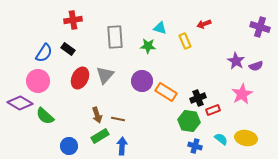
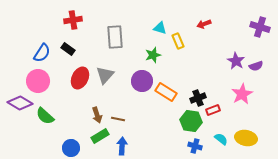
yellow rectangle: moved 7 px left
green star: moved 5 px right, 9 px down; rotated 21 degrees counterclockwise
blue semicircle: moved 2 px left
green hexagon: moved 2 px right
blue circle: moved 2 px right, 2 px down
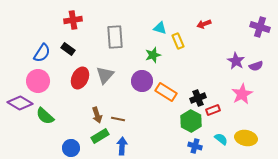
green hexagon: rotated 20 degrees clockwise
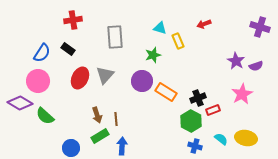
brown line: moved 2 px left; rotated 72 degrees clockwise
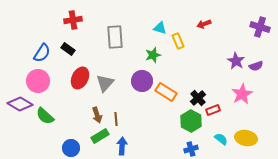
gray triangle: moved 8 px down
black cross: rotated 21 degrees counterclockwise
purple diamond: moved 1 px down
blue cross: moved 4 px left, 3 px down; rotated 32 degrees counterclockwise
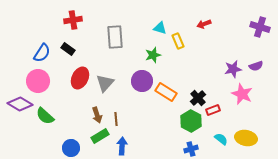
purple star: moved 3 px left, 8 px down; rotated 30 degrees clockwise
pink star: rotated 20 degrees counterclockwise
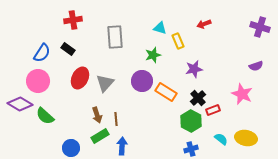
purple star: moved 39 px left
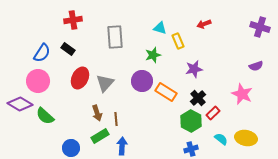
red rectangle: moved 3 px down; rotated 24 degrees counterclockwise
brown arrow: moved 2 px up
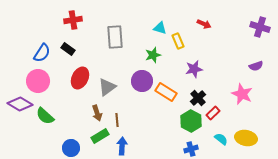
red arrow: rotated 136 degrees counterclockwise
gray triangle: moved 2 px right, 4 px down; rotated 12 degrees clockwise
brown line: moved 1 px right, 1 px down
